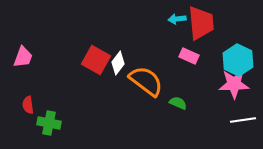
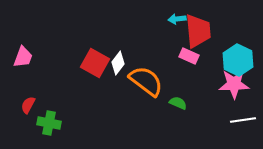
red trapezoid: moved 3 px left, 8 px down
red square: moved 1 px left, 3 px down
red semicircle: rotated 36 degrees clockwise
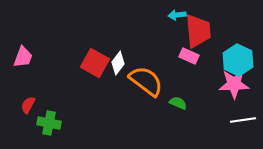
cyan arrow: moved 4 px up
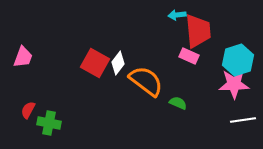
cyan hexagon: rotated 16 degrees clockwise
red semicircle: moved 5 px down
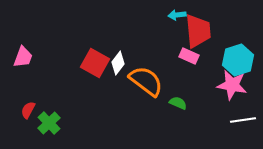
pink star: moved 2 px left, 1 px down; rotated 12 degrees clockwise
green cross: rotated 35 degrees clockwise
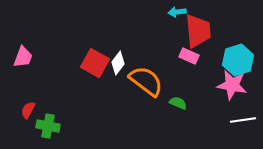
cyan arrow: moved 3 px up
green cross: moved 1 px left, 3 px down; rotated 35 degrees counterclockwise
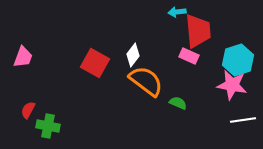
white diamond: moved 15 px right, 8 px up
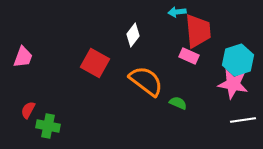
white diamond: moved 20 px up
pink star: moved 1 px right, 1 px up
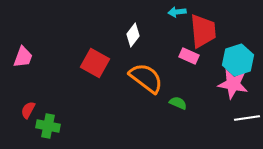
red trapezoid: moved 5 px right
orange semicircle: moved 3 px up
white line: moved 4 px right, 2 px up
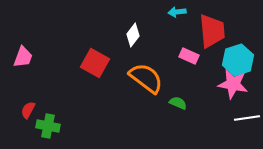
red trapezoid: moved 9 px right
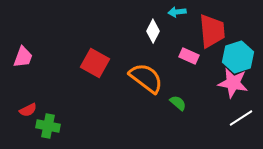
white diamond: moved 20 px right, 4 px up; rotated 10 degrees counterclockwise
cyan hexagon: moved 3 px up
pink star: moved 1 px up
green semicircle: rotated 18 degrees clockwise
red semicircle: rotated 144 degrees counterclockwise
white line: moved 6 px left; rotated 25 degrees counterclockwise
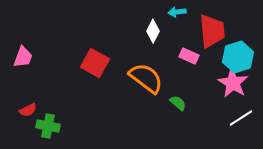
pink star: rotated 20 degrees clockwise
